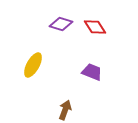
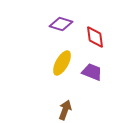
red diamond: moved 10 px down; rotated 25 degrees clockwise
yellow ellipse: moved 29 px right, 2 px up
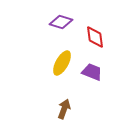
purple diamond: moved 2 px up
brown arrow: moved 1 px left, 1 px up
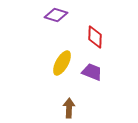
purple diamond: moved 5 px left, 7 px up
red diamond: rotated 10 degrees clockwise
brown arrow: moved 5 px right, 1 px up; rotated 18 degrees counterclockwise
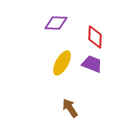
purple diamond: moved 8 px down; rotated 15 degrees counterclockwise
purple trapezoid: moved 8 px up
brown arrow: moved 1 px right; rotated 36 degrees counterclockwise
